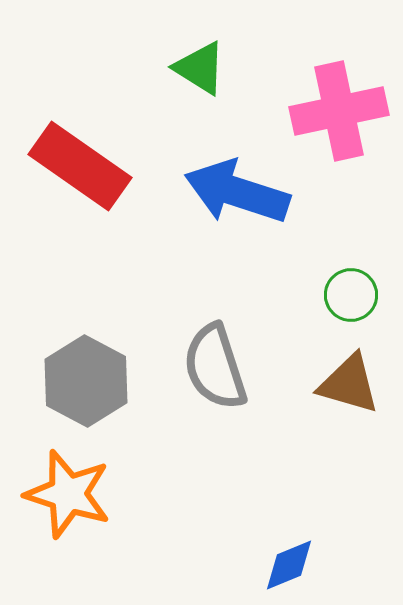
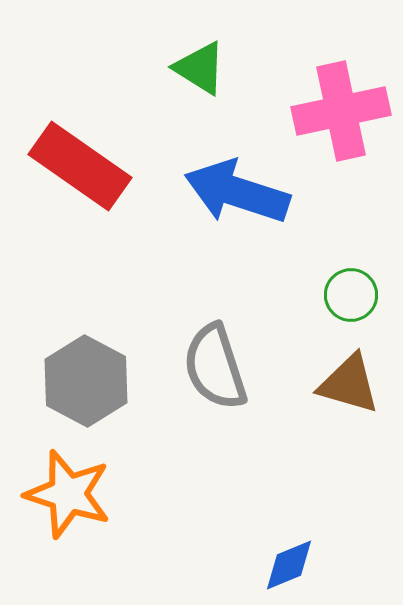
pink cross: moved 2 px right
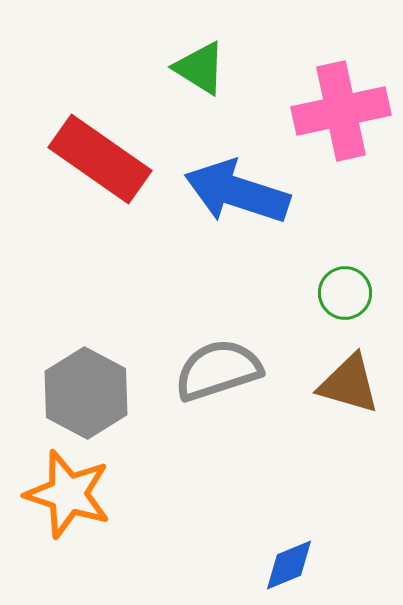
red rectangle: moved 20 px right, 7 px up
green circle: moved 6 px left, 2 px up
gray semicircle: moved 3 px right, 3 px down; rotated 90 degrees clockwise
gray hexagon: moved 12 px down
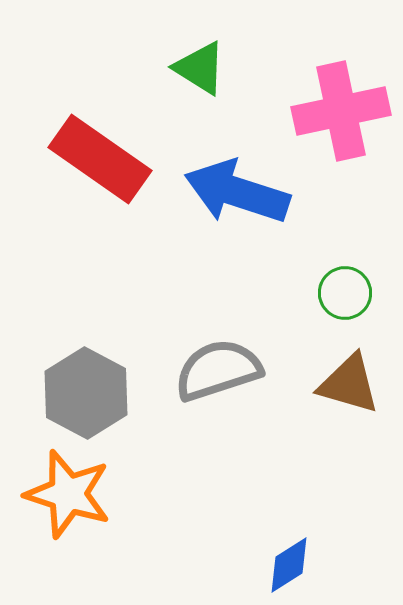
blue diamond: rotated 10 degrees counterclockwise
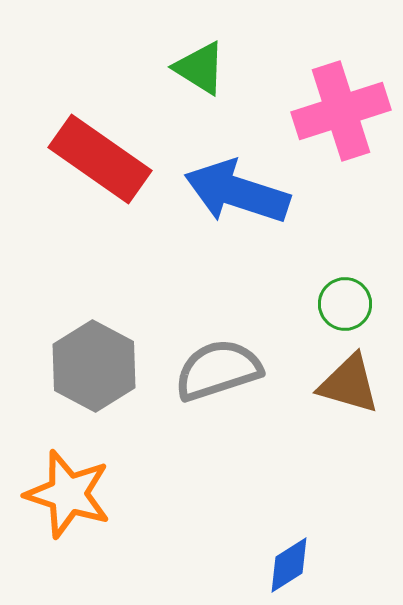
pink cross: rotated 6 degrees counterclockwise
green circle: moved 11 px down
gray hexagon: moved 8 px right, 27 px up
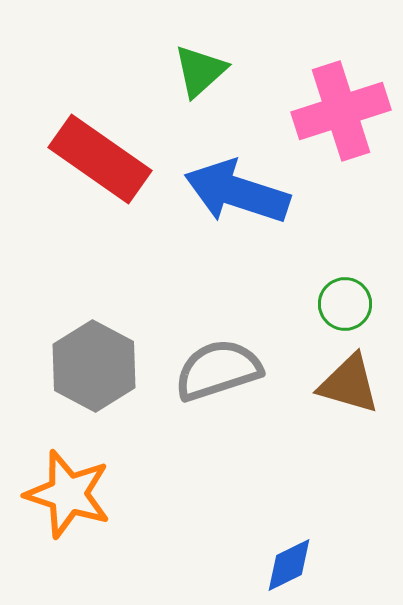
green triangle: moved 3 px down; rotated 46 degrees clockwise
blue diamond: rotated 6 degrees clockwise
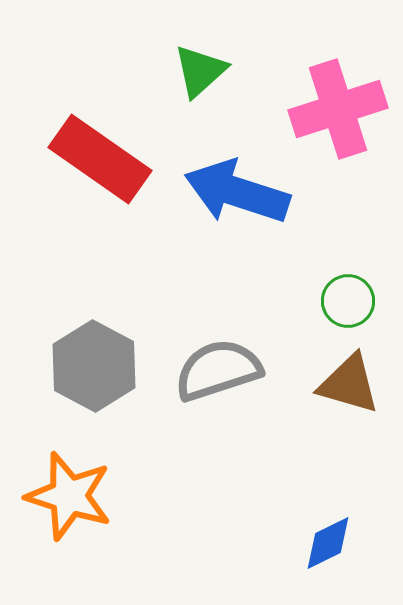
pink cross: moved 3 px left, 2 px up
green circle: moved 3 px right, 3 px up
orange star: moved 1 px right, 2 px down
blue diamond: moved 39 px right, 22 px up
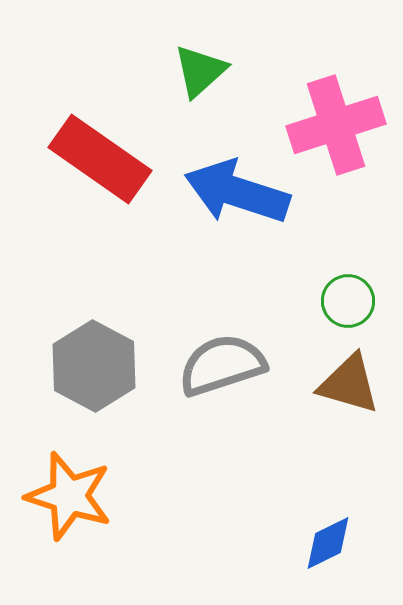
pink cross: moved 2 px left, 16 px down
gray semicircle: moved 4 px right, 5 px up
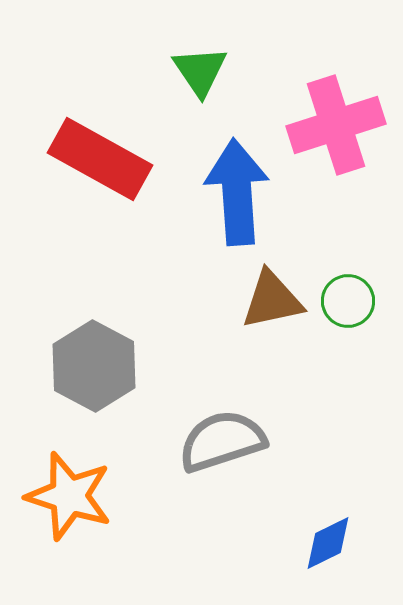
green triangle: rotated 22 degrees counterclockwise
red rectangle: rotated 6 degrees counterclockwise
blue arrow: rotated 68 degrees clockwise
gray semicircle: moved 76 px down
brown triangle: moved 77 px left, 84 px up; rotated 28 degrees counterclockwise
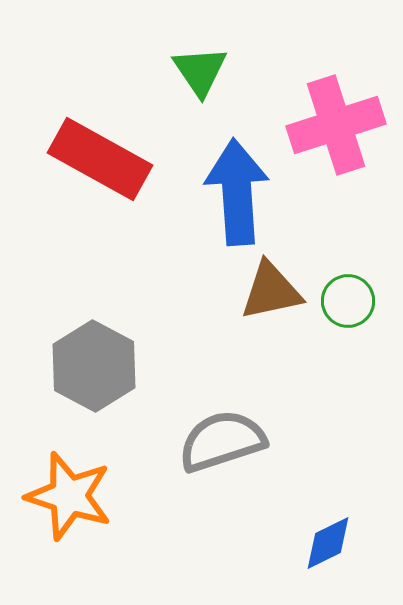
brown triangle: moved 1 px left, 9 px up
